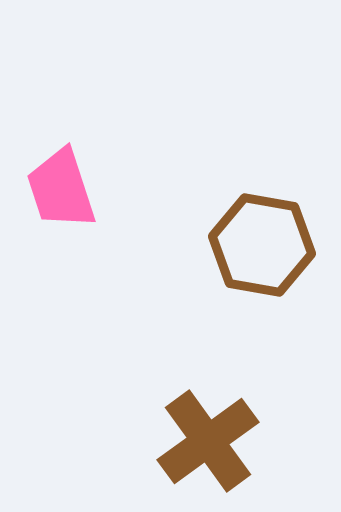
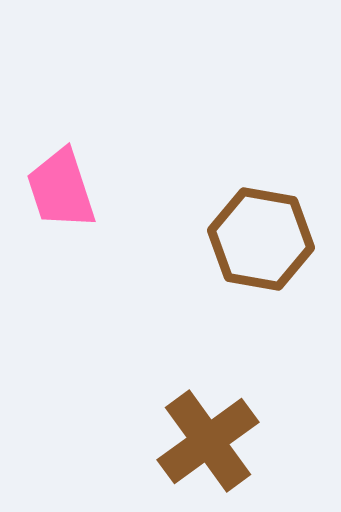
brown hexagon: moved 1 px left, 6 px up
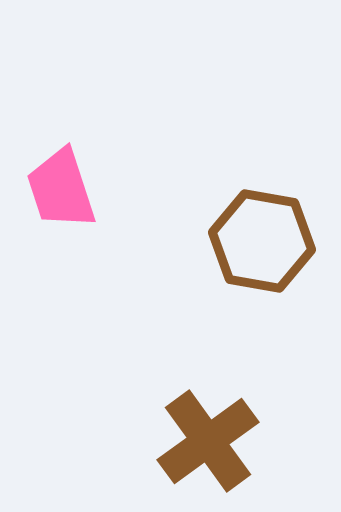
brown hexagon: moved 1 px right, 2 px down
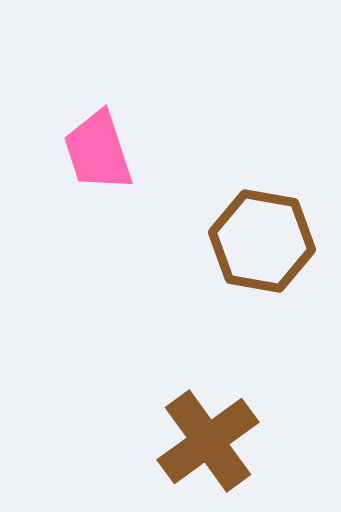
pink trapezoid: moved 37 px right, 38 px up
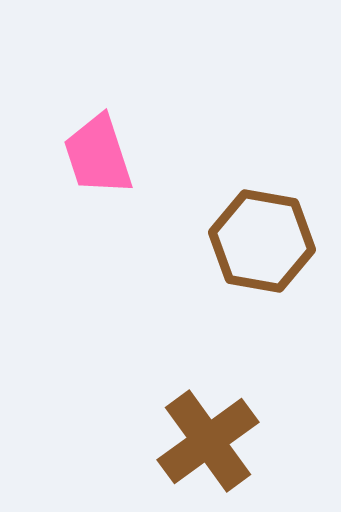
pink trapezoid: moved 4 px down
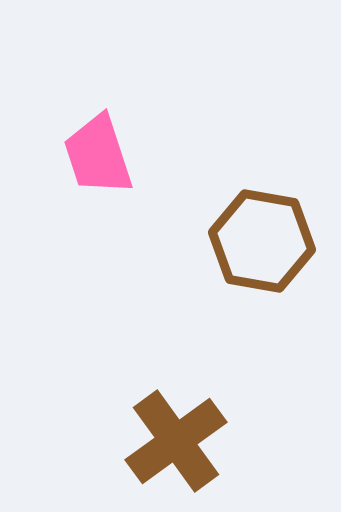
brown cross: moved 32 px left
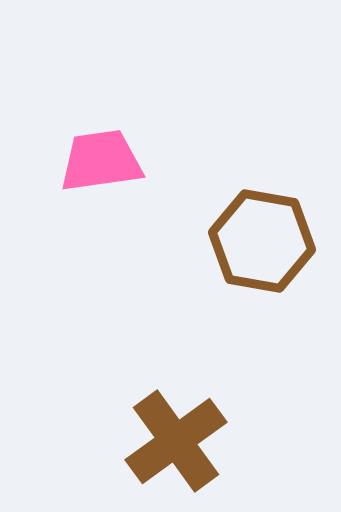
pink trapezoid: moved 3 px right, 6 px down; rotated 100 degrees clockwise
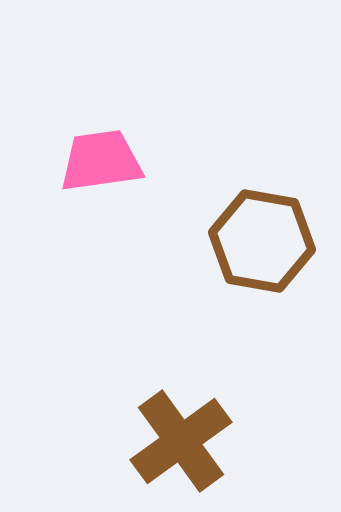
brown cross: moved 5 px right
